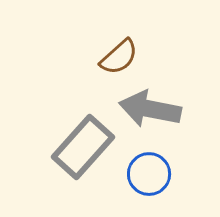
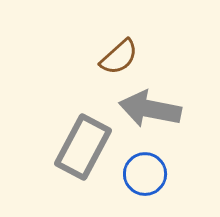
gray rectangle: rotated 14 degrees counterclockwise
blue circle: moved 4 px left
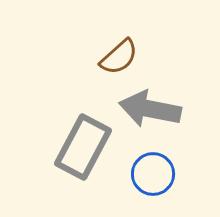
blue circle: moved 8 px right
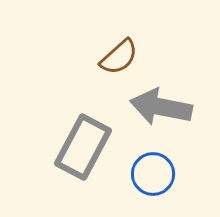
gray arrow: moved 11 px right, 2 px up
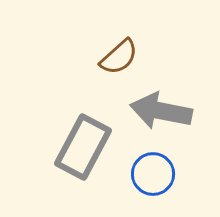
gray arrow: moved 4 px down
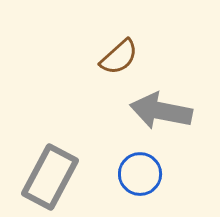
gray rectangle: moved 33 px left, 30 px down
blue circle: moved 13 px left
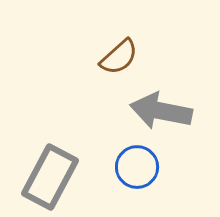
blue circle: moved 3 px left, 7 px up
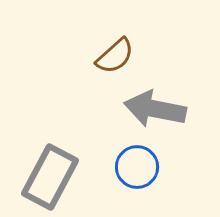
brown semicircle: moved 4 px left, 1 px up
gray arrow: moved 6 px left, 2 px up
